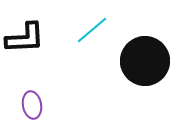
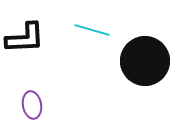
cyan line: rotated 56 degrees clockwise
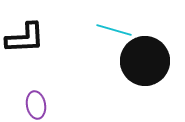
cyan line: moved 22 px right
purple ellipse: moved 4 px right
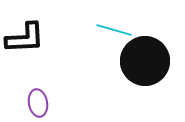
purple ellipse: moved 2 px right, 2 px up
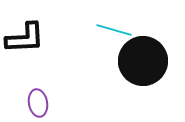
black circle: moved 2 px left
